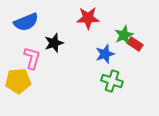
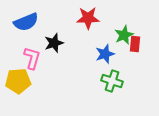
red rectangle: rotated 63 degrees clockwise
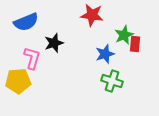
red star: moved 4 px right, 3 px up; rotated 10 degrees clockwise
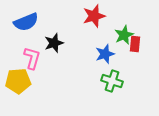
red star: moved 2 px right, 1 px down; rotated 25 degrees counterclockwise
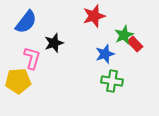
blue semicircle: rotated 30 degrees counterclockwise
red rectangle: rotated 49 degrees counterclockwise
green cross: rotated 10 degrees counterclockwise
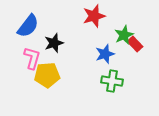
blue semicircle: moved 2 px right, 4 px down
yellow pentagon: moved 29 px right, 6 px up
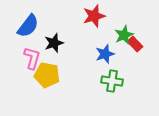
yellow pentagon: rotated 15 degrees clockwise
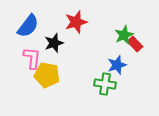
red star: moved 18 px left, 6 px down
blue star: moved 12 px right, 11 px down
pink L-shape: rotated 10 degrees counterclockwise
green cross: moved 7 px left, 3 px down
